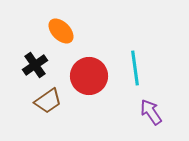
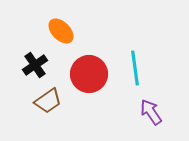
red circle: moved 2 px up
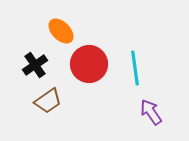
red circle: moved 10 px up
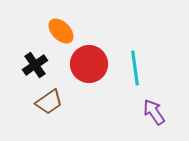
brown trapezoid: moved 1 px right, 1 px down
purple arrow: moved 3 px right
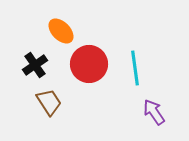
brown trapezoid: rotated 88 degrees counterclockwise
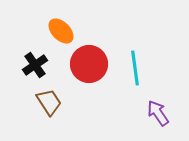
purple arrow: moved 4 px right, 1 px down
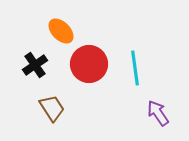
brown trapezoid: moved 3 px right, 6 px down
